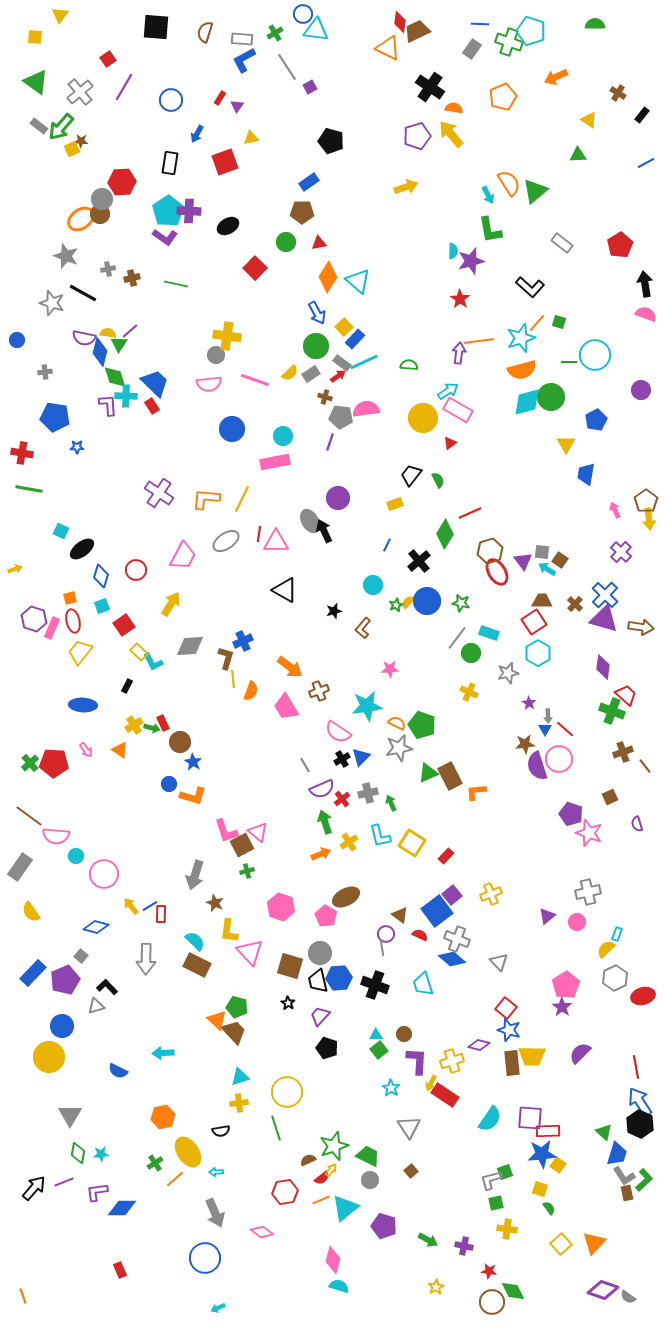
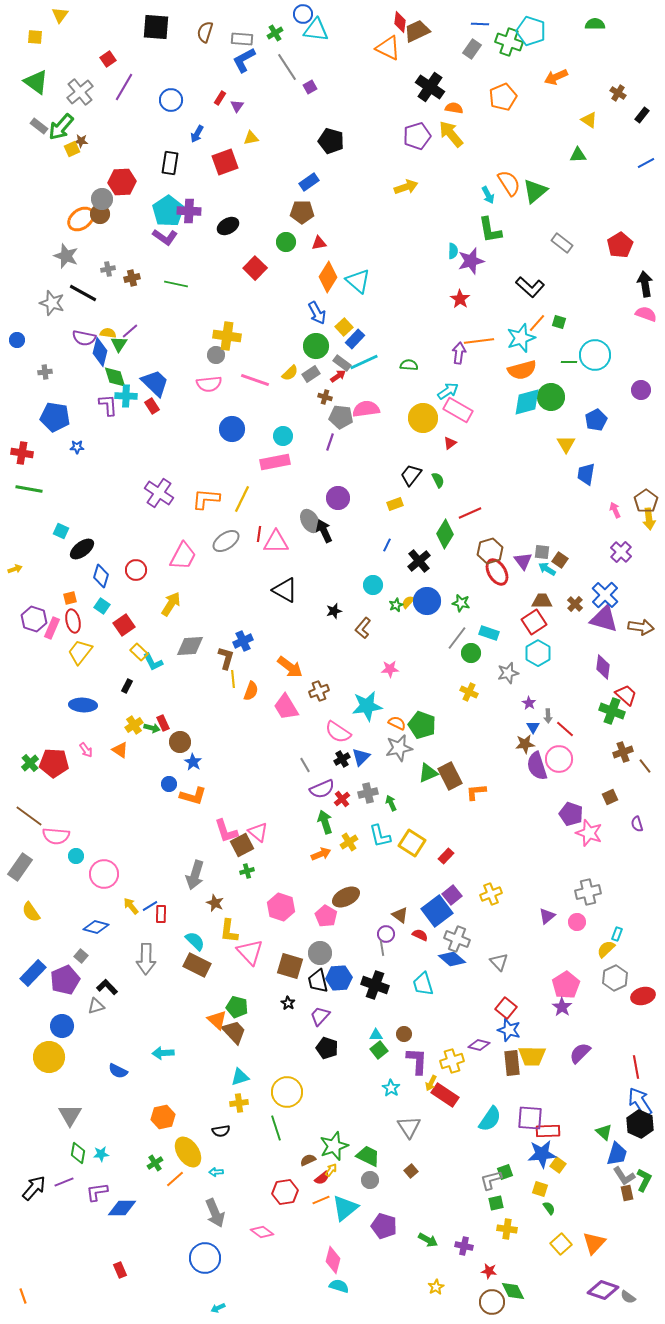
cyan square at (102, 606): rotated 35 degrees counterclockwise
blue triangle at (545, 729): moved 12 px left, 2 px up
green L-shape at (644, 1180): rotated 20 degrees counterclockwise
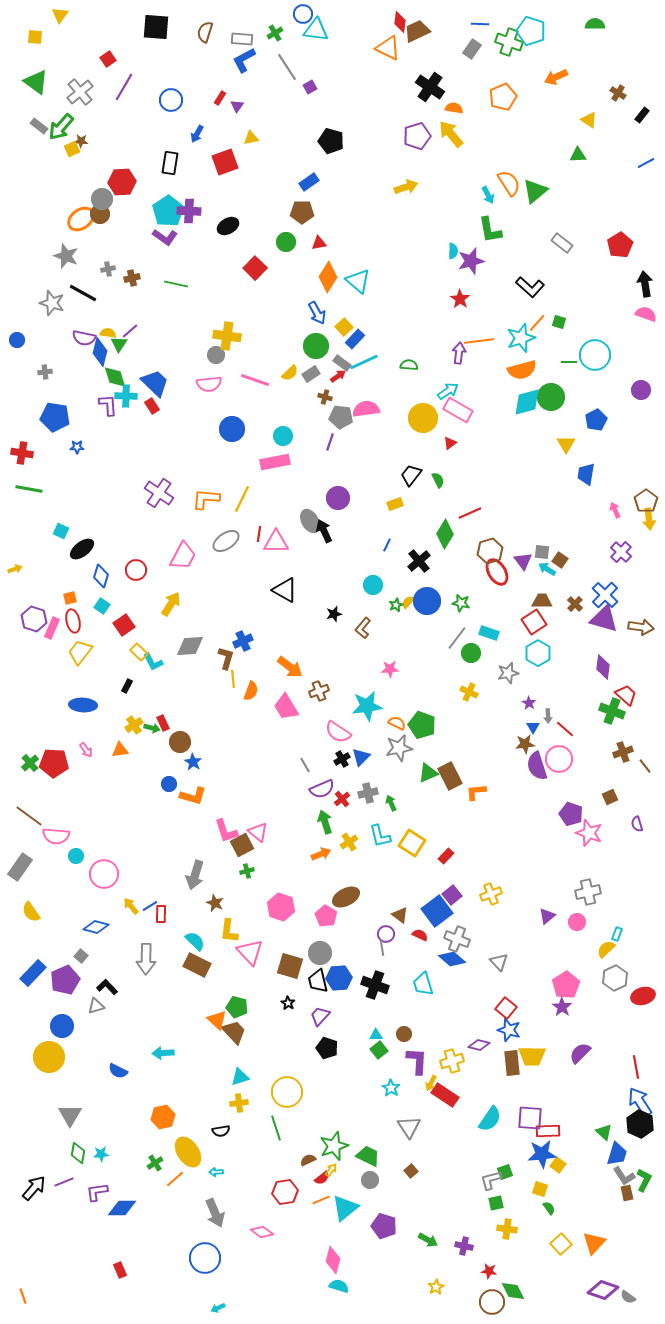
black star at (334, 611): moved 3 px down
orange triangle at (120, 750): rotated 42 degrees counterclockwise
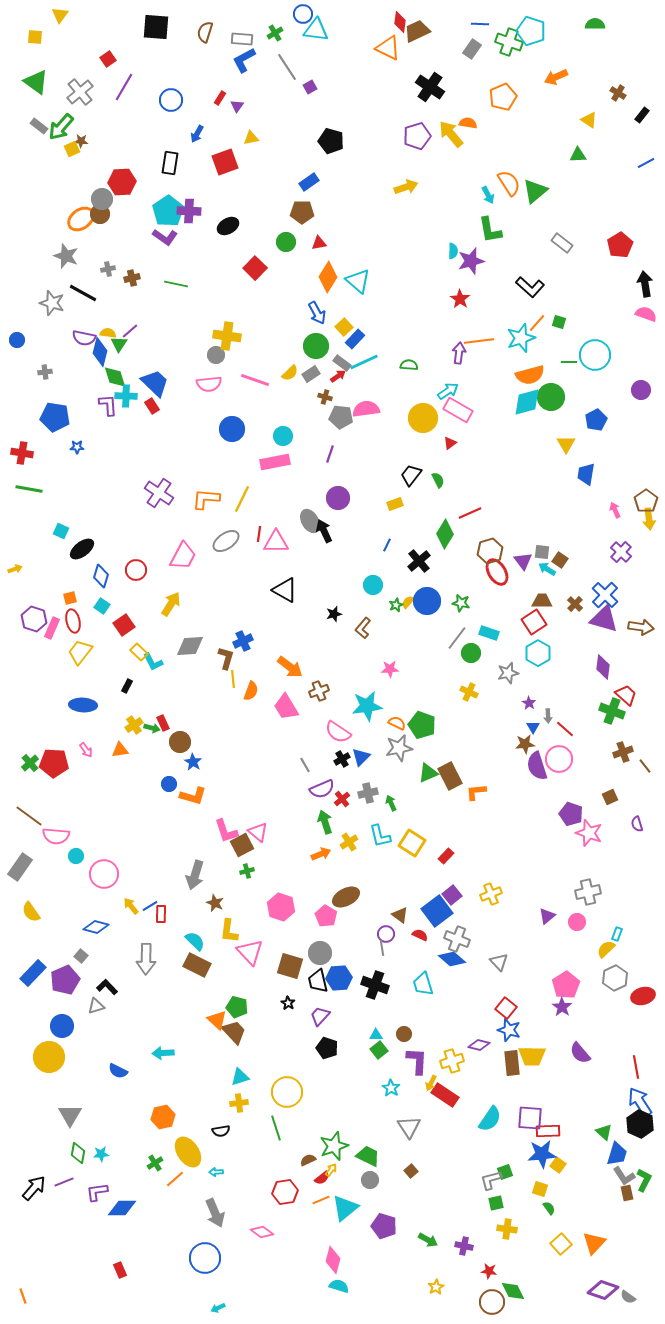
orange semicircle at (454, 108): moved 14 px right, 15 px down
orange semicircle at (522, 370): moved 8 px right, 5 px down
purple line at (330, 442): moved 12 px down
purple semicircle at (580, 1053): rotated 85 degrees counterclockwise
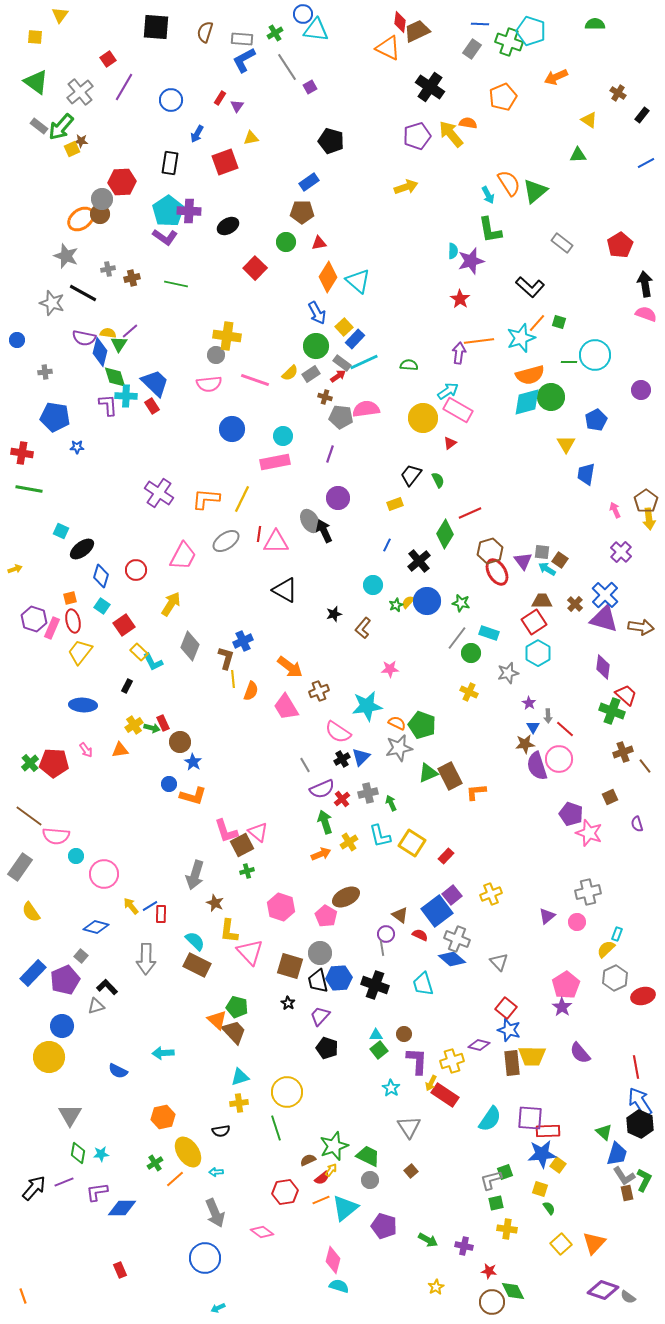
gray diamond at (190, 646): rotated 64 degrees counterclockwise
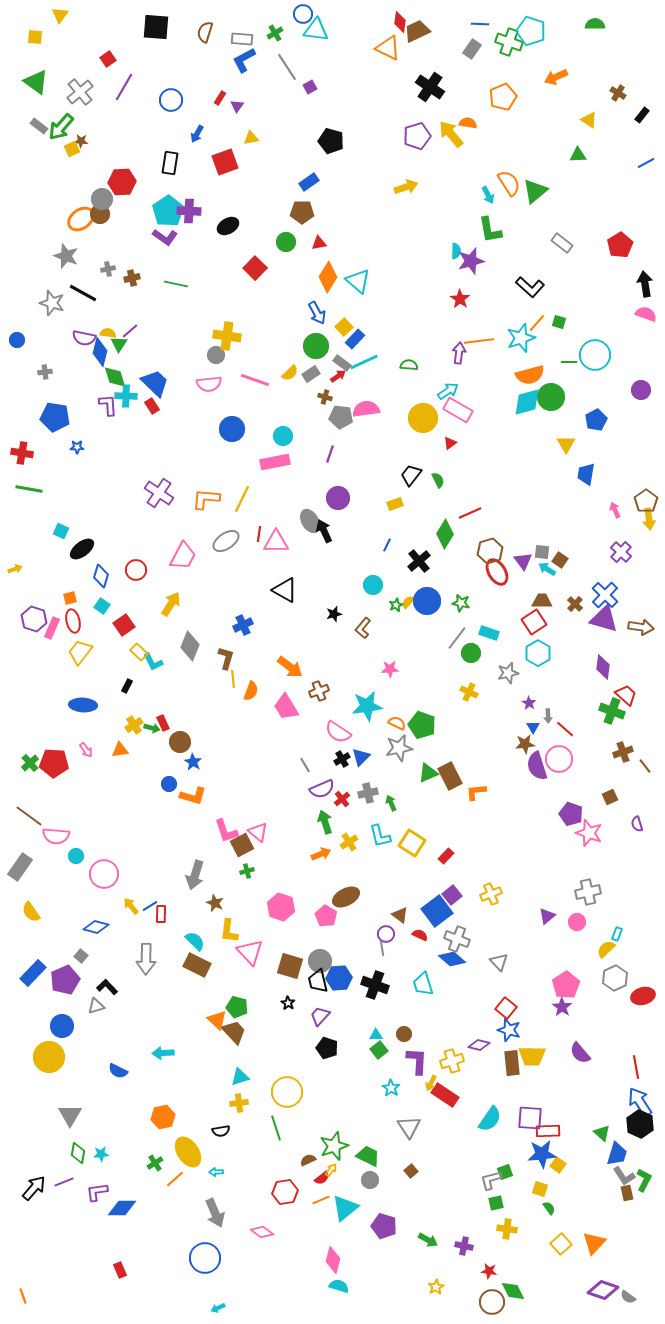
cyan semicircle at (453, 251): moved 3 px right
blue cross at (243, 641): moved 16 px up
gray circle at (320, 953): moved 8 px down
green triangle at (604, 1132): moved 2 px left, 1 px down
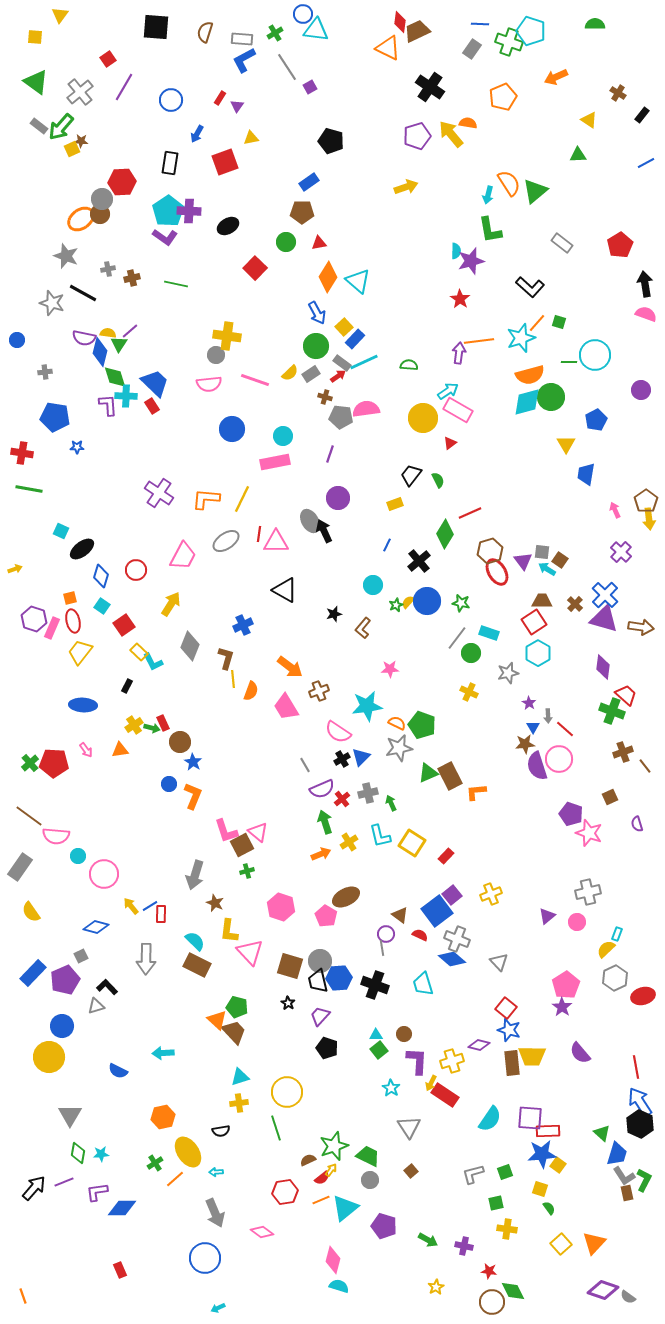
cyan arrow at (488, 195): rotated 42 degrees clockwise
orange L-shape at (193, 796): rotated 84 degrees counterclockwise
cyan circle at (76, 856): moved 2 px right
gray square at (81, 956): rotated 24 degrees clockwise
gray L-shape at (491, 1180): moved 18 px left, 6 px up
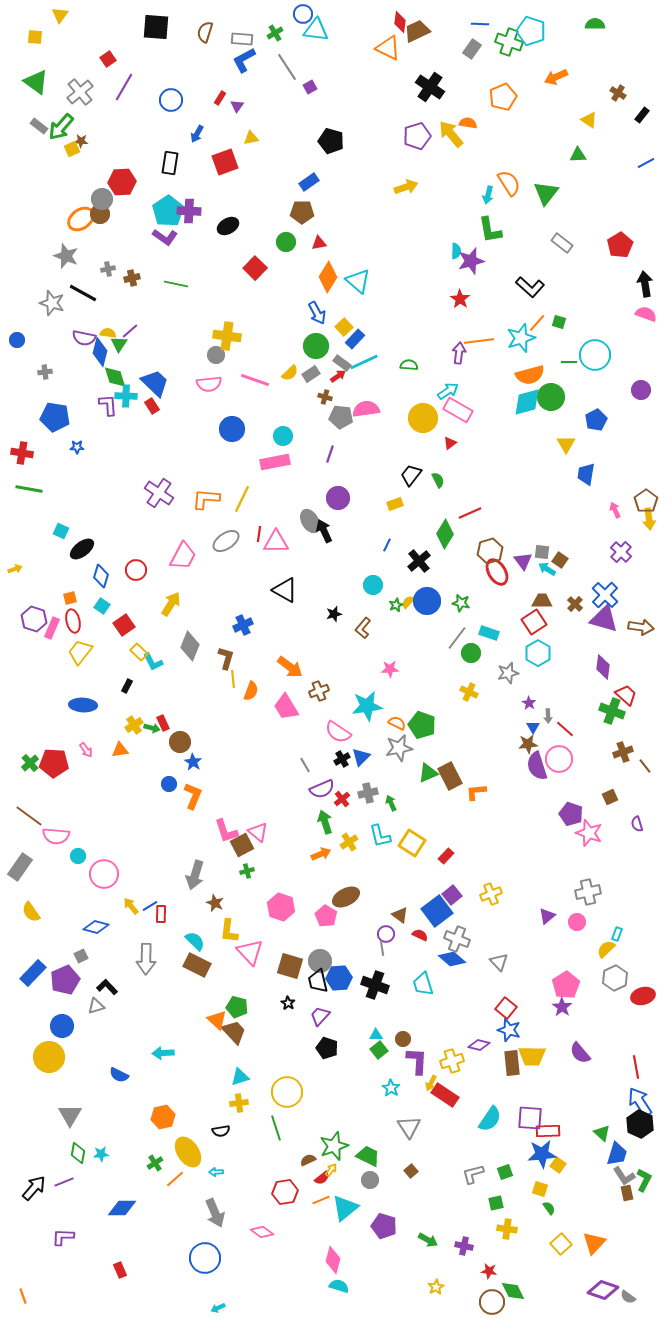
green triangle at (535, 191): moved 11 px right, 2 px down; rotated 12 degrees counterclockwise
brown star at (525, 744): moved 3 px right
brown circle at (404, 1034): moved 1 px left, 5 px down
blue semicircle at (118, 1071): moved 1 px right, 4 px down
purple L-shape at (97, 1192): moved 34 px left, 45 px down; rotated 10 degrees clockwise
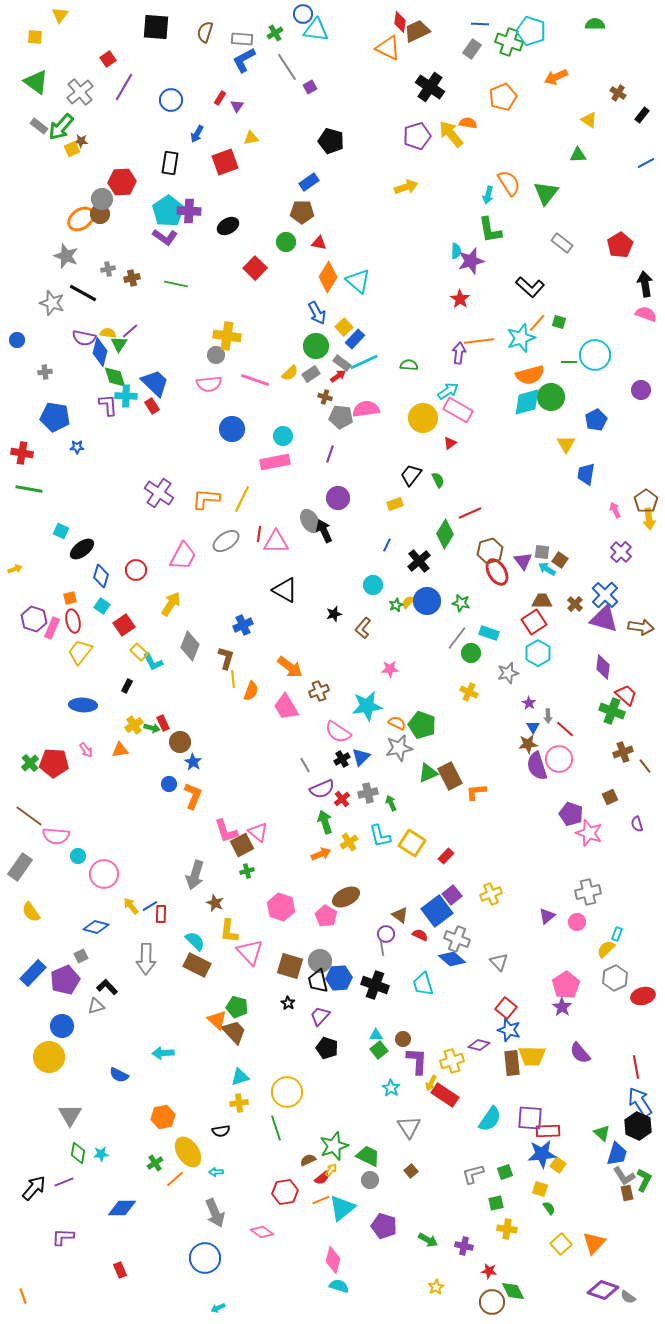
red triangle at (319, 243): rotated 21 degrees clockwise
black hexagon at (640, 1124): moved 2 px left, 2 px down
cyan triangle at (345, 1208): moved 3 px left
